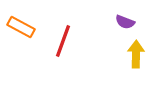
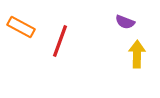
red line: moved 3 px left
yellow arrow: moved 1 px right
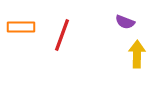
orange rectangle: rotated 28 degrees counterclockwise
red line: moved 2 px right, 6 px up
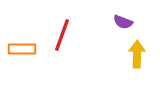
purple semicircle: moved 2 px left
orange rectangle: moved 1 px right, 22 px down
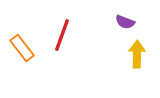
purple semicircle: moved 2 px right
orange rectangle: moved 1 px up; rotated 52 degrees clockwise
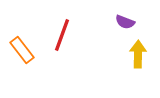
orange rectangle: moved 2 px down
yellow arrow: moved 1 px right
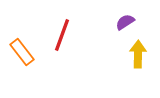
purple semicircle: rotated 126 degrees clockwise
orange rectangle: moved 2 px down
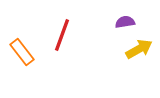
purple semicircle: rotated 24 degrees clockwise
yellow arrow: moved 1 px right, 5 px up; rotated 60 degrees clockwise
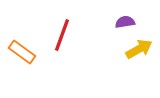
orange rectangle: rotated 16 degrees counterclockwise
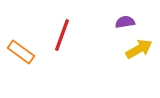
orange rectangle: moved 1 px left
